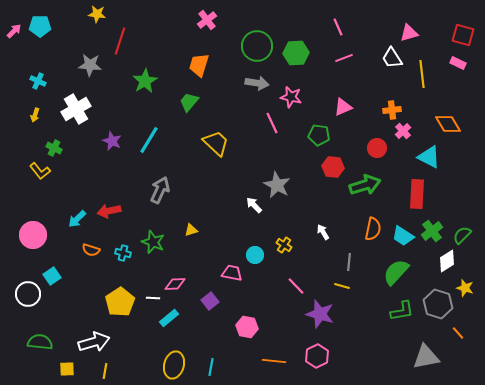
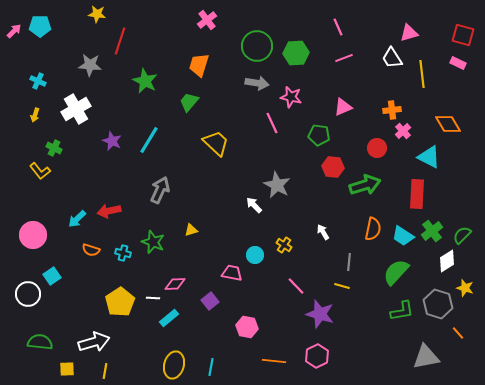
green star at (145, 81): rotated 15 degrees counterclockwise
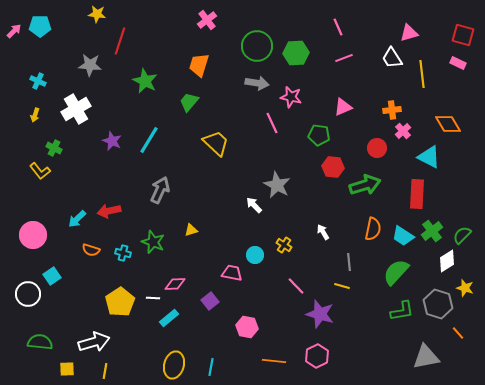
gray line at (349, 262): rotated 12 degrees counterclockwise
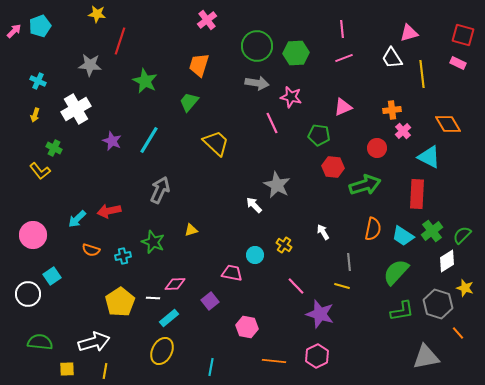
cyan pentagon at (40, 26): rotated 20 degrees counterclockwise
pink line at (338, 27): moved 4 px right, 2 px down; rotated 18 degrees clockwise
cyan cross at (123, 253): moved 3 px down; rotated 28 degrees counterclockwise
yellow ellipse at (174, 365): moved 12 px left, 14 px up; rotated 12 degrees clockwise
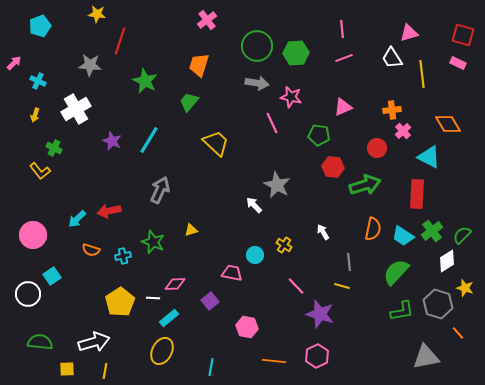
pink arrow at (14, 31): moved 32 px down
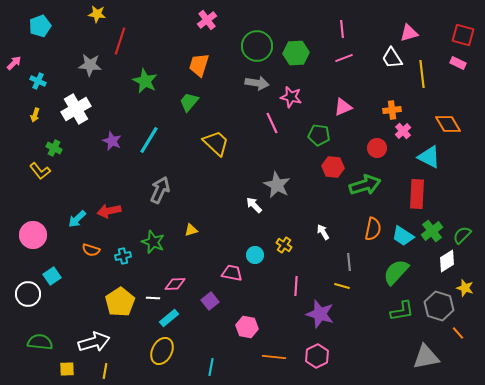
pink line at (296, 286): rotated 48 degrees clockwise
gray hexagon at (438, 304): moved 1 px right, 2 px down
orange line at (274, 361): moved 4 px up
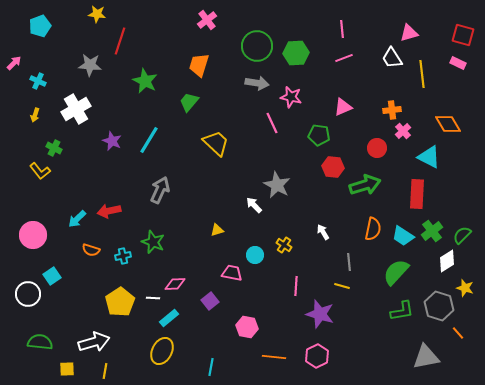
yellow triangle at (191, 230): moved 26 px right
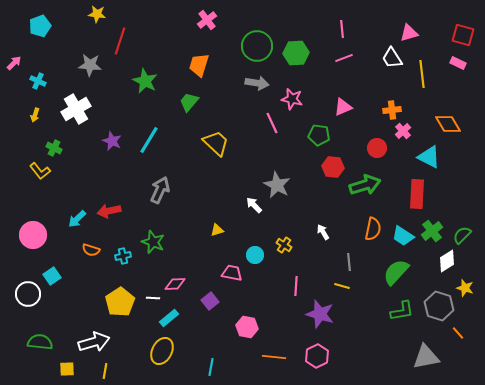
pink star at (291, 97): moved 1 px right, 2 px down
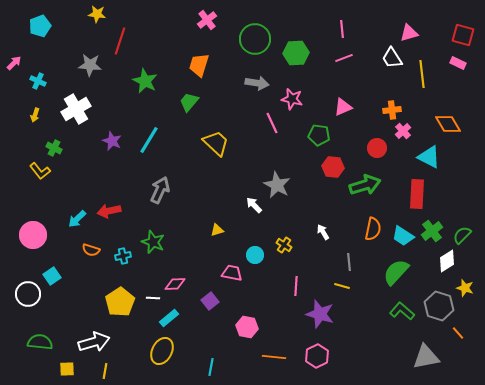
green circle at (257, 46): moved 2 px left, 7 px up
green L-shape at (402, 311): rotated 130 degrees counterclockwise
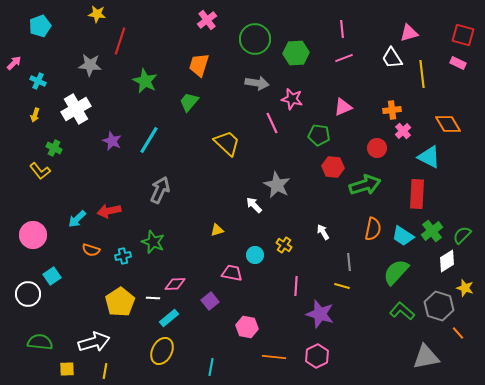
yellow trapezoid at (216, 143): moved 11 px right
